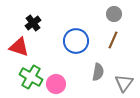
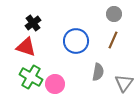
red triangle: moved 7 px right
pink circle: moved 1 px left
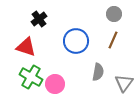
black cross: moved 6 px right, 4 px up
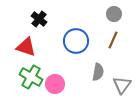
black cross: rotated 14 degrees counterclockwise
gray triangle: moved 2 px left, 2 px down
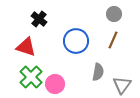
green cross: rotated 15 degrees clockwise
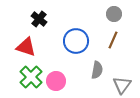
gray semicircle: moved 1 px left, 2 px up
pink circle: moved 1 px right, 3 px up
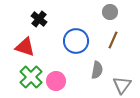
gray circle: moved 4 px left, 2 px up
red triangle: moved 1 px left
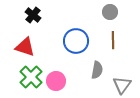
black cross: moved 6 px left, 4 px up
brown line: rotated 24 degrees counterclockwise
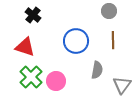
gray circle: moved 1 px left, 1 px up
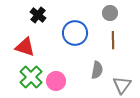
gray circle: moved 1 px right, 2 px down
black cross: moved 5 px right
blue circle: moved 1 px left, 8 px up
